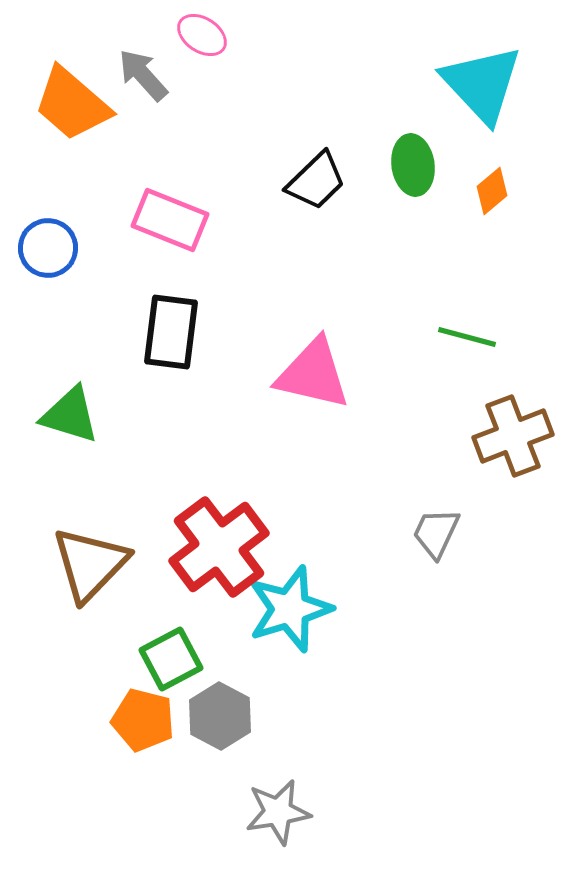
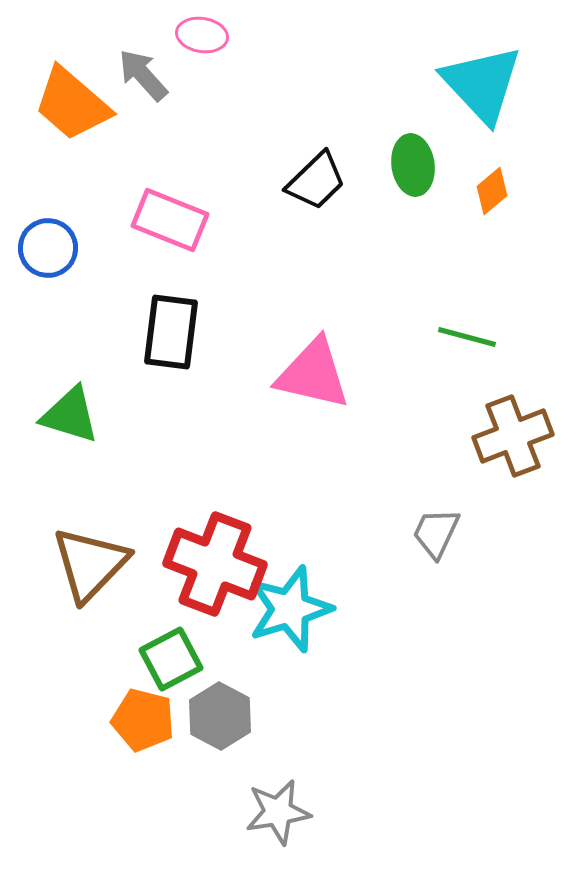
pink ellipse: rotated 24 degrees counterclockwise
red cross: moved 4 px left, 17 px down; rotated 32 degrees counterclockwise
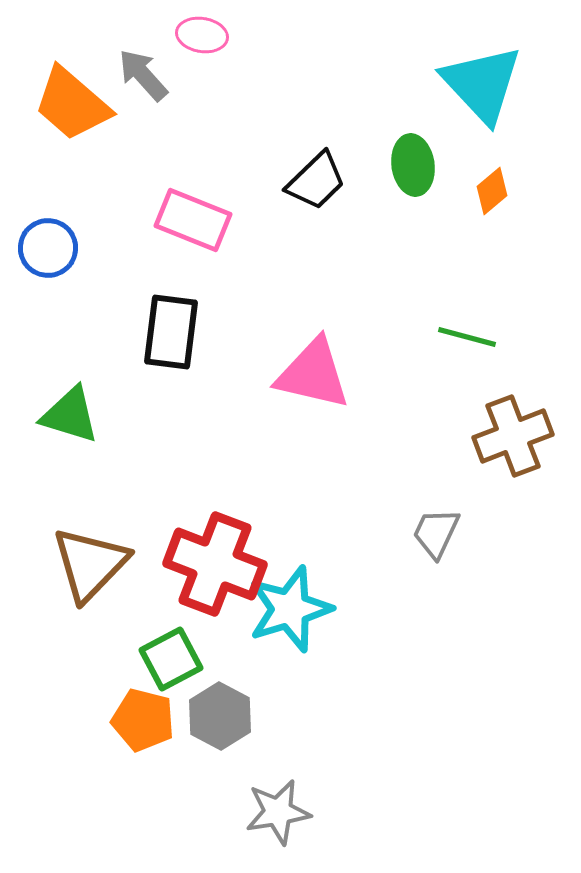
pink rectangle: moved 23 px right
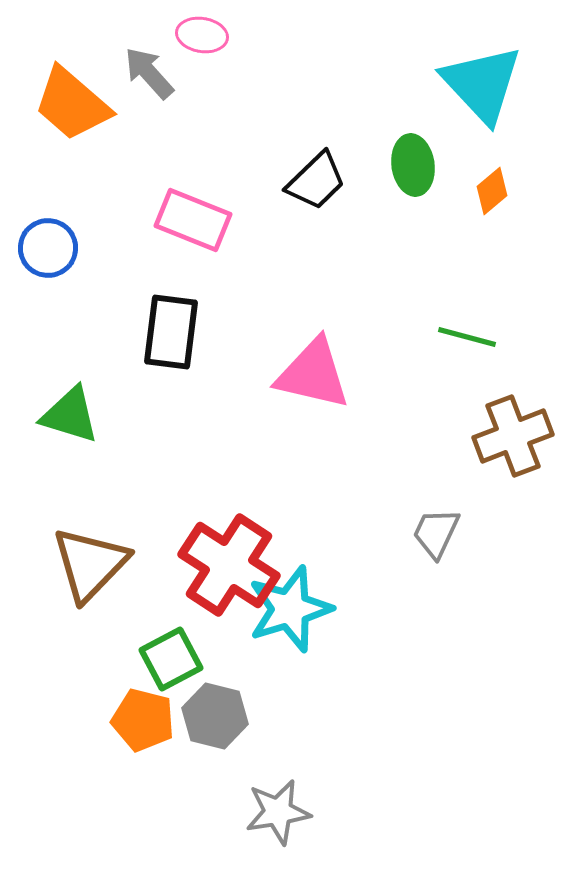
gray arrow: moved 6 px right, 2 px up
red cross: moved 14 px right, 1 px down; rotated 12 degrees clockwise
gray hexagon: moved 5 px left; rotated 14 degrees counterclockwise
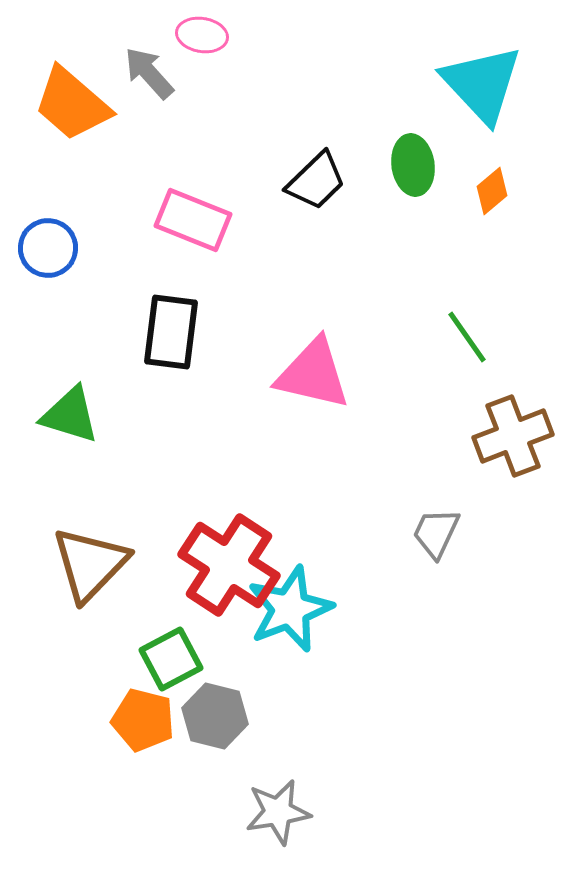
green line: rotated 40 degrees clockwise
cyan star: rotated 4 degrees counterclockwise
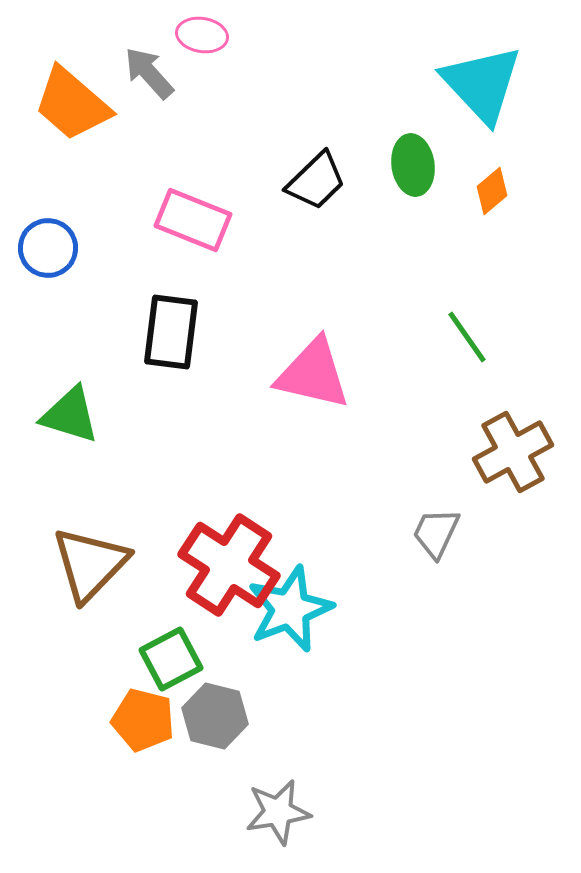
brown cross: moved 16 px down; rotated 8 degrees counterclockwise
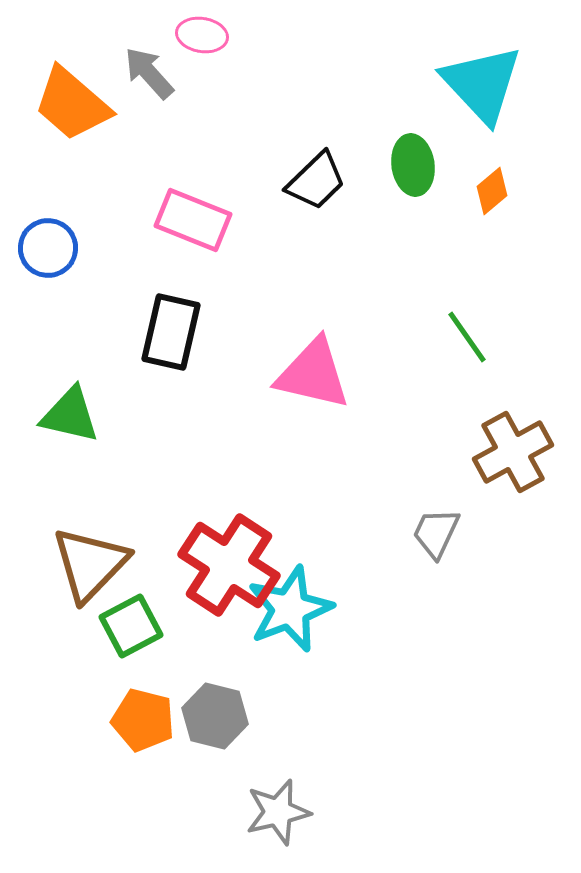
black rectangle: rotated 6 degrees clockwise
green triangle: rotated 4 degrees counterclockwise
green square: moved 40 px left, 33 px up
gray star: rotated 4 degrees counterclockwise
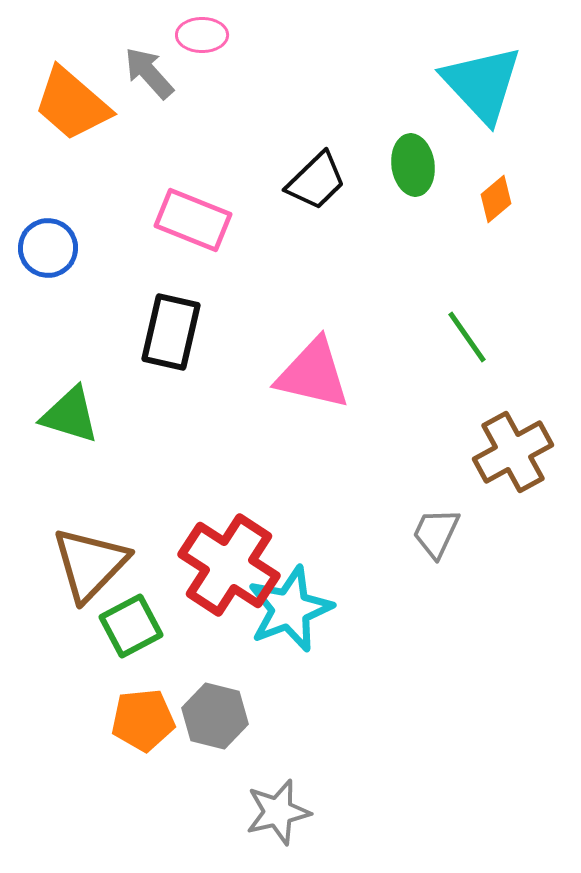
pink ellipse: rotated 9 degrees counterclockwise
orange diamond: moved 4 px right, 8 px down
green triangle: rotated 4 degrees clockwise
orange pentagon: rotated 20 degrees counterclockwise
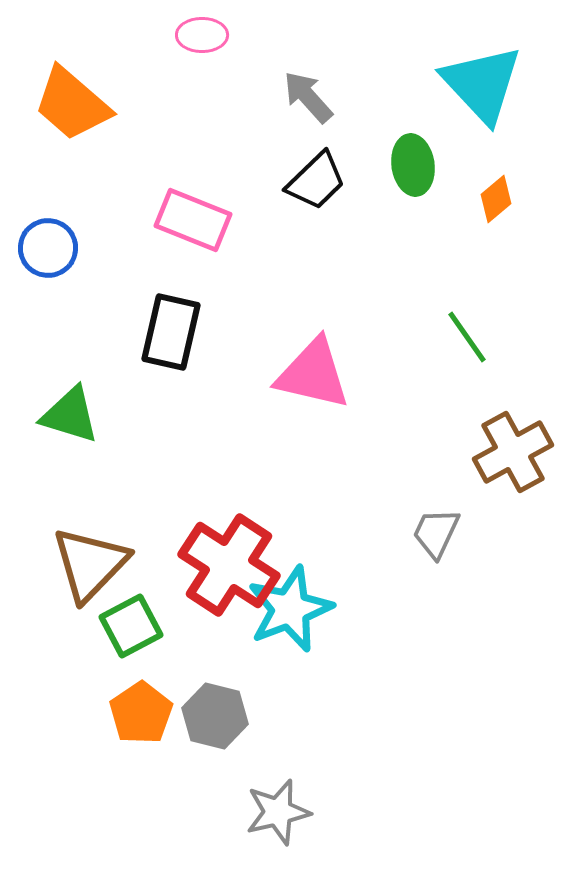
gray arrow: moved 159 px right, 24 px down
orange pentagon: moved 2 px left, 7 px up; rotated 28 degrees counterclockwise
